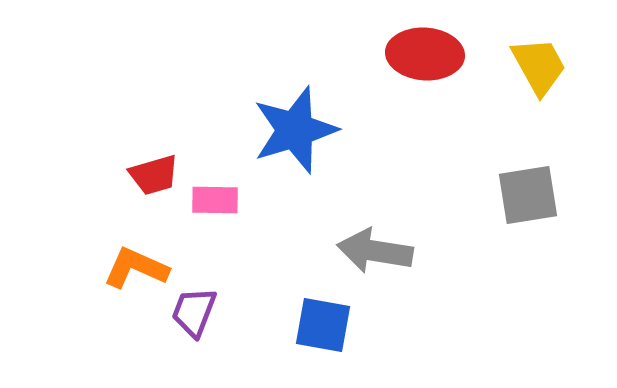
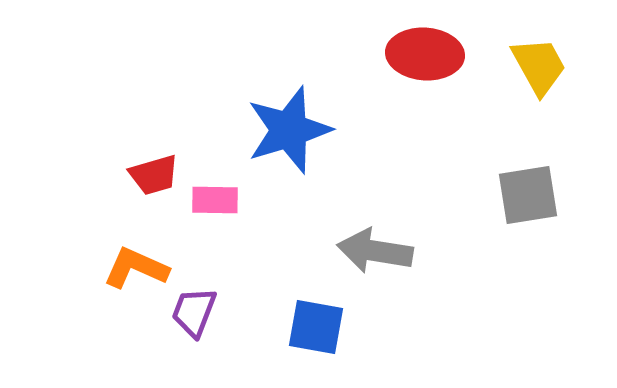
blue star: moved 6 px left
blue square: moved 7 px left, 2 px down
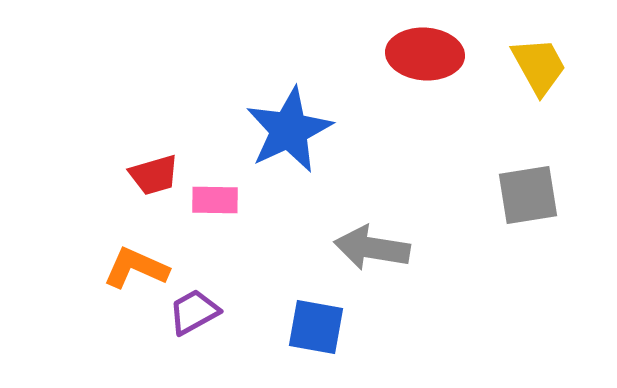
blue star: rotated 8 degrees counterclockwise
gray arrow: moved 3 px left, 3 px up
purple trapezoid: rotated 40 degrees clockwise
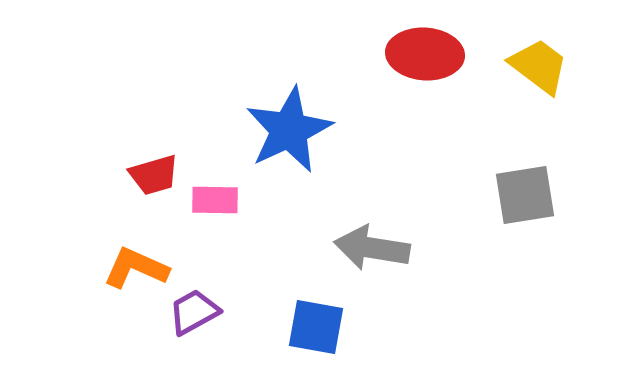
yellow trapezoid: rotated 24 degrees counterclockwise
gray square: moved 3 px left
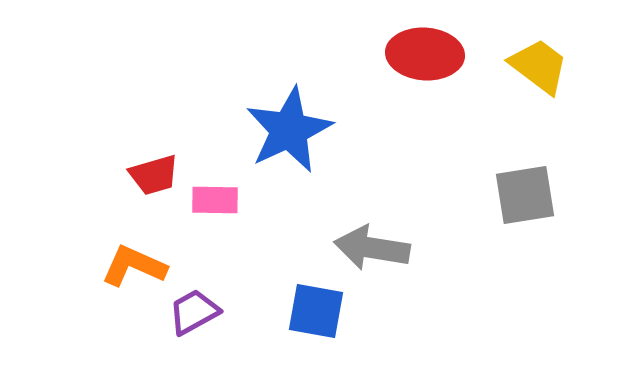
orange L-shape: moved 2 px left, 2 px up
blue square: moved 16 px up
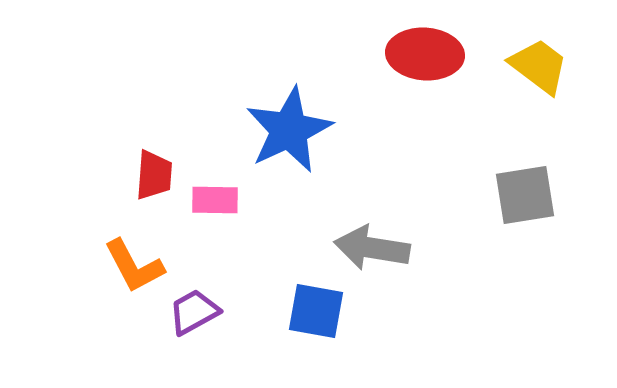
red trapezoid: rotated 70 degrees counterclockwise
orange L-shape: rotated 142 degrees counterclockwise
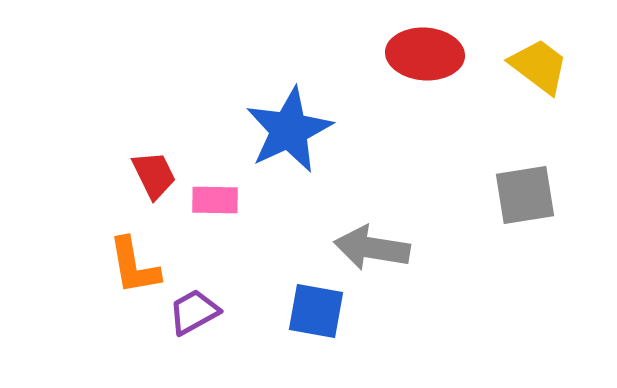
red trapezoid: rotated 30 degrees counterclockwise
orange L-shape: rotated 18 degrees clockwise
